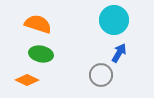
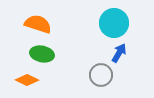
cyan circle: moved 3 px down
green ellipse: moved 1 px right
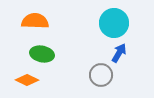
orange semicircle: moved 3 px left, 3 px up; rotated 16 degrees counterclockwise
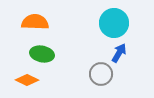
orange semicircle: moved 1 px down
gray circle: moved 1 px up
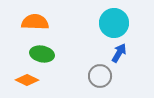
gray circle: moved 1 px left, 2 px down
